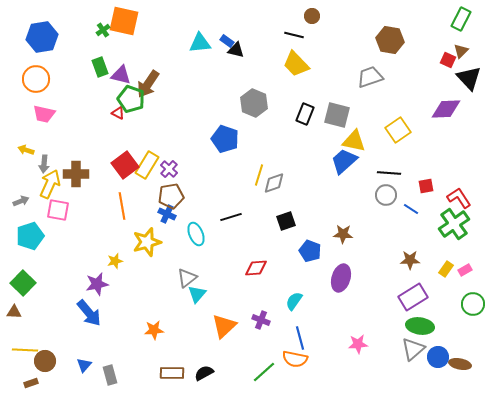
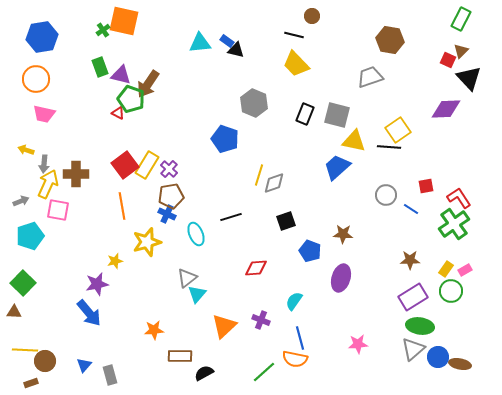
blue trapezoid at (344, 161): moved 7 px left, 6 px down
black line at (389, 173): moved 26 px up
yellow arrow at (50, 184): moved 2 px left
green circle at (473, 304): moved 22 px left, 13 px up
brown rectangle at (172, 373): moved 8 px right, 17 px up
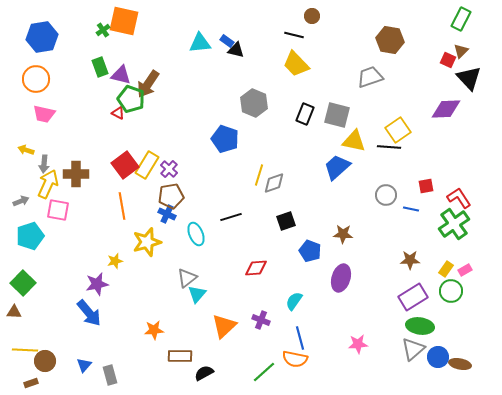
blue line at (411, 209): rotated 21 degrees counterclockwise
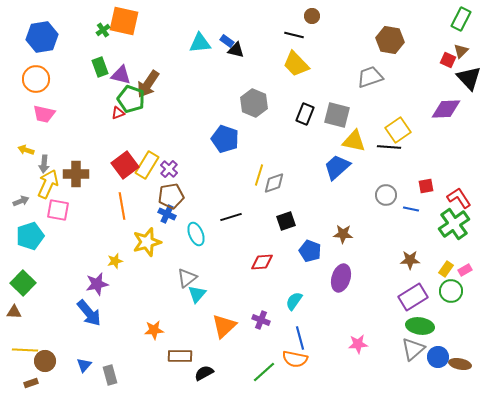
red triangle at (118, 113): rotated 48 degrees counterclockwise
red diamond at (256, 268): moved 6 px right, 6 px up
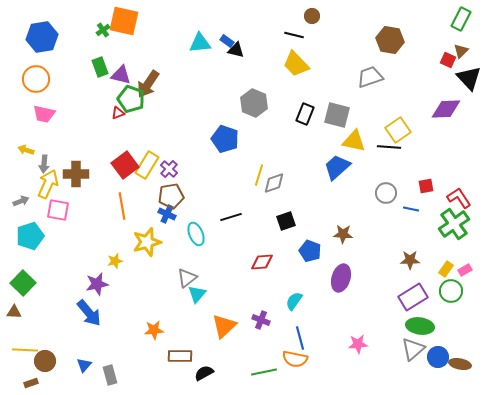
gray circle at (386, 195): moved 2 px up
green line at (264, 372): rotated 30 degrees clockwise
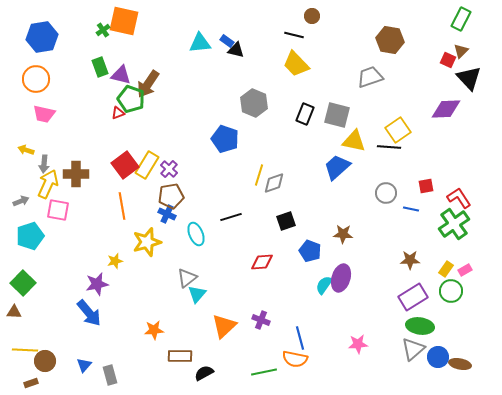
cyan semicircle at (294, 301): moved 30 px right, 16 px up
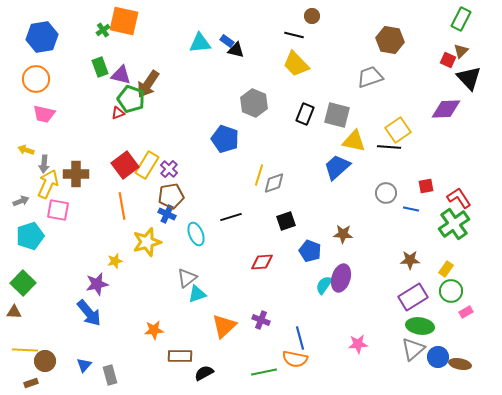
pink rectangle at (465, 270): moved 1 px right, 42 px down
cyan triangle at (197, 294): rotated 30 degrees clockwise
